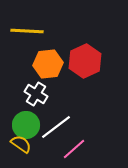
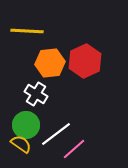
orange hexagon: moved 2 px right, 1 px up
white line: moved 7 px down
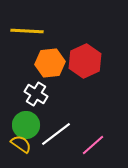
pink line: moved 19 px right, 4 px up
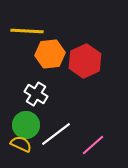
orange hexagon: moved 9 px up
yellow semicircle: rotated 10 degrees counterclockwise
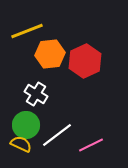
yellow line: rotated 24 degrees counterclockwise
white line: moved 1 px right, 1 px down
pink line: moved 2 px left; rotated 15 degrees clockwise
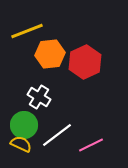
red hexagon: moved 1 px down
white cross: moved 3 px right, 3 px down
green circle: moved 2 px left
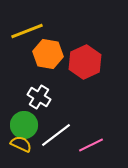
orange hexagon: moved 2 px left; rotated 16 degrees clockwise
white line: moved 1 px left
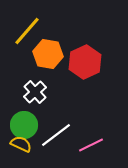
yellow line: rotated 28 degrees counterclockwise
white cross: moved 4 px left, 5 px up; rotated 15 degrees clockwise
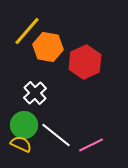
orange hexagon: moved 7 px up
white cross: moved 1 px down
white line: rotated 76 degrees clockwise
